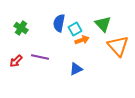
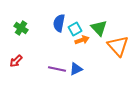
green triangle: moved 4 px left, 4 px down
purple line: moved 17 px right, 12 px down
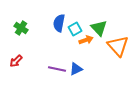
orange arrow: moved 4 px right
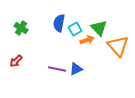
orange arrow: moved 1 px right
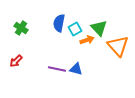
blue triangle: rotated 40 degrees clockwise
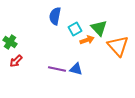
blue semicircle: moved 4 px left, 7 px up
green cross: moved 11 px left, 14 px down
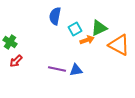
green triangle: rotated 48 degrees clockwise
orange triangle: moved 1 px right, 1 px up; rotated 20 degrees counterclockwise
blue triangle: moved 1 px down; rotated 24 degrees counterclockwise
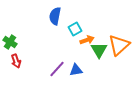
green triangle: moved 22 px down; rotated 36 degrees counterclockwise
orange triangle: rotated 50 degrees clockwise
red arrow: rotated 64 degrees counterclockwise
purple line: rotated 60 degrees counterclockwise
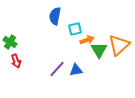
cyan square: rotated 16 degrees clockwise
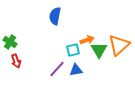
cyan square: moved 2 px left, 21 px down
